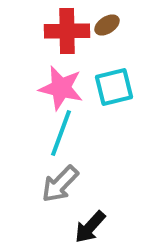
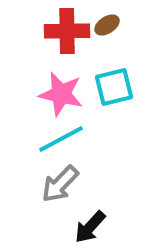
pink star: moved 6 px down
cyan line: moved 6 px down; rotated 42 degrees clockwise
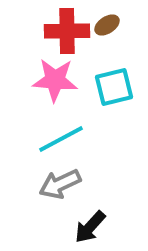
pink star: moved 6 px left, 14 px up; rotated 9 degrees counterclockwise
gray arrow: rotated 21 degrees clockwise
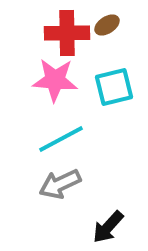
red cross: moved 2 px down
black arrow: moved 18 px right
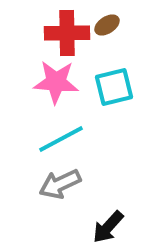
pink star: moved 1 px right, 2 px down
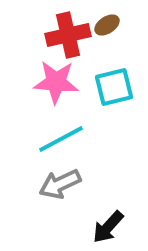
red cross: moved 1 px right, 2 px down; rotated 12 degrees counterclockwise
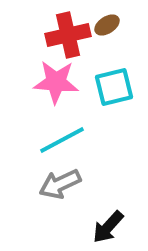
cyan line: moved 1 px right, 1 px down
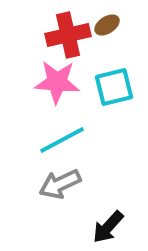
pink star: moved 1 px right
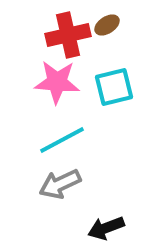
black arrow: moved 2 px left, 1 px down; rotated 27 degrees clockwise
